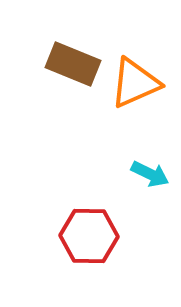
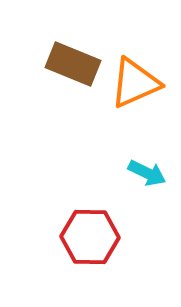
cyan arrow: moved 3 px left, 1 px up
red hexagon: moved 1 px right, 1 px down
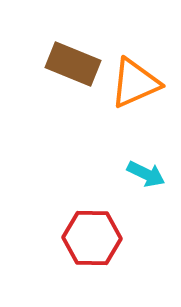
cyan arrow: moved 1 px left, 1 px down
red hexagon: moved 2 px right, 1 px down
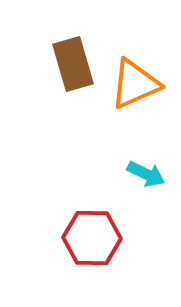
brown rectangle: rotated 52 degrees clockwise
orange triangle: moved 1 px down
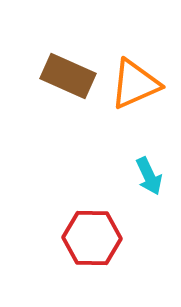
brown rectangle: moved 5 px left, 12 px down; rotated 50 degrees counterclockwise
cyan arrow: moved 3 px right, 2 px down; rotated 39 degrees clockwise
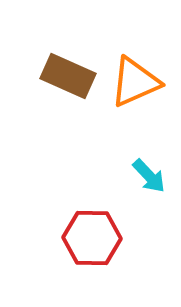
orange triangle: moved 2 px up
cyan arrow: rotated 18 degrees counterclockwise
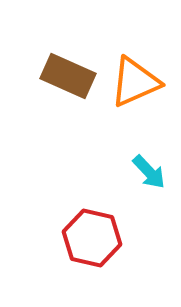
cyan arrow: moved 4 px up
red hexagon: rotated 12 degrees clockwise
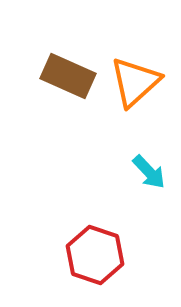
orange triangle: rotated 18 degrees counterclockwise
red hexagon: moved 3 px right, 17 px down; rotated 6 degrees clockwise
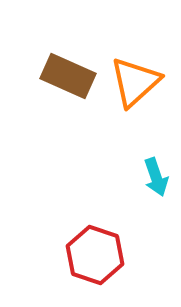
cyan arrow: moved 7 px right, 5 px down; rotated 24 degrees clockwise
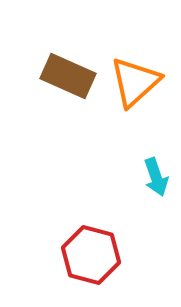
red hexagon: moved 4 px left; rotated 4 degrees counterclockwise
